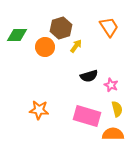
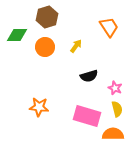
brown hexagon: moved 14 px left, 11 px up
pink star: moved 4 px right, 3 px down
orange star: moved 3 px up
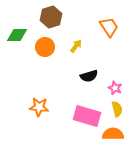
brown hexagon: moved 4 px right
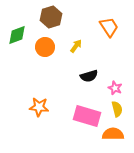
green diamond: rotated 20 degrees counterclockwise
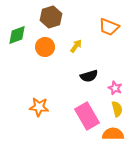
orange trapezoid: rotated 145 degrees clockwise
pink rectangle: rotated 44 degrees clockwise
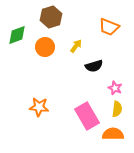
black semicircle: moved 5 px right, 10 px up
yellow semicircle: rotated 21 degrees clockwise
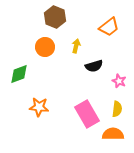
brown hexagon: moved 4 px right; rotated 20 degrees counterclockwise
orange trapezoid: rotated 60 degrees counterclockwise
green diamond: moved 2 px right, 39 px down
yellow arrow: rotated 24 degrees counterclockwise
pink star: moved 4 px right, 7 px up
pink rectangle: moved 2 px up
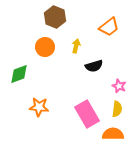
pink star: moved 5 px down
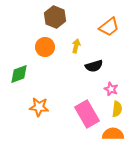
pink star: moved 8 px left, 3 px down
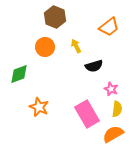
yellow arrow: rotated 40 degrees counterclockwise
orange star: rotated 18 degrees clockwise
orange semicircle: rotated 30 degrees counterclockwise
